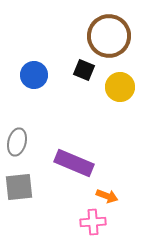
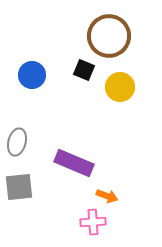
blue circle: moved 2 px left
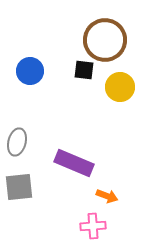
brown circle: moved 4 px left, 4 px down
black square: rotated 15 degrees counterclockwise
blue circle: moved 2 px left, 4 px up
pink cross: moved 4 px down
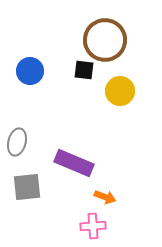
yellow circle: moved 4 px down
gray square: moved 8 px right
orange arrow: moved 2 px left, 1 px down
